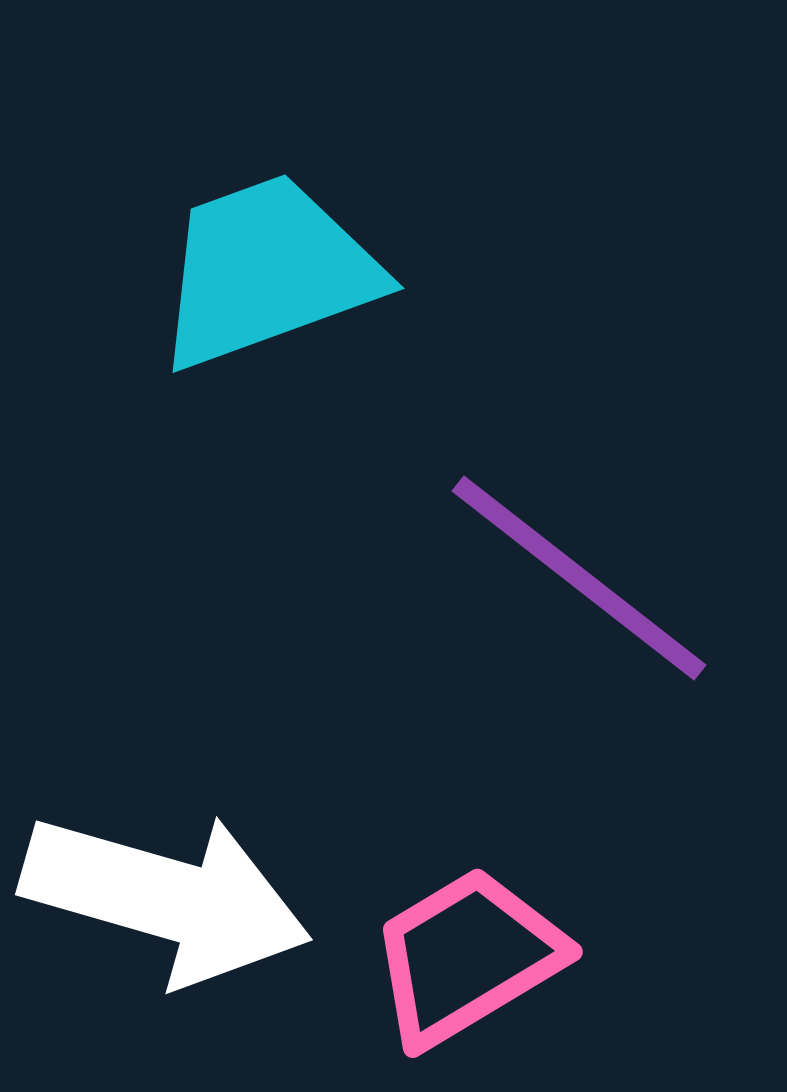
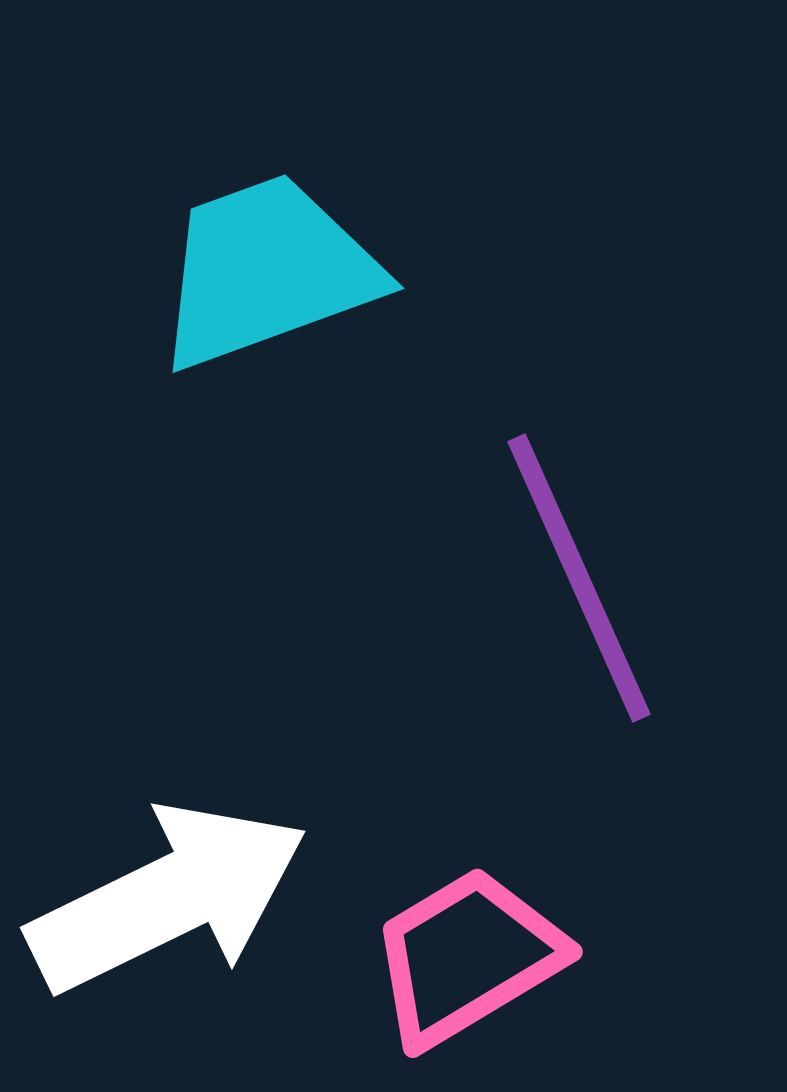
purple line: rotated 28 degrees clockwise
white arrow: moved 2 px right; rotated 42 degrees counterclockwise
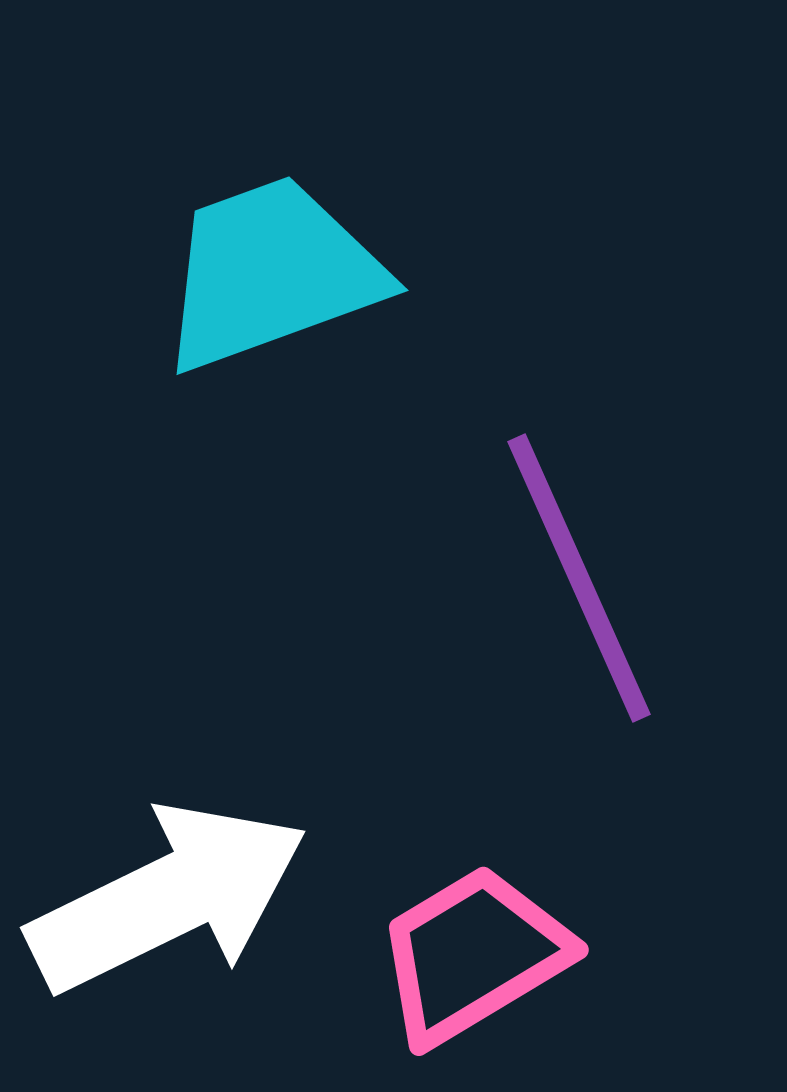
cyan trapezoid: moved 4 px right, 2 px down
pink trapezoid: moved 6 px right, 2 px up
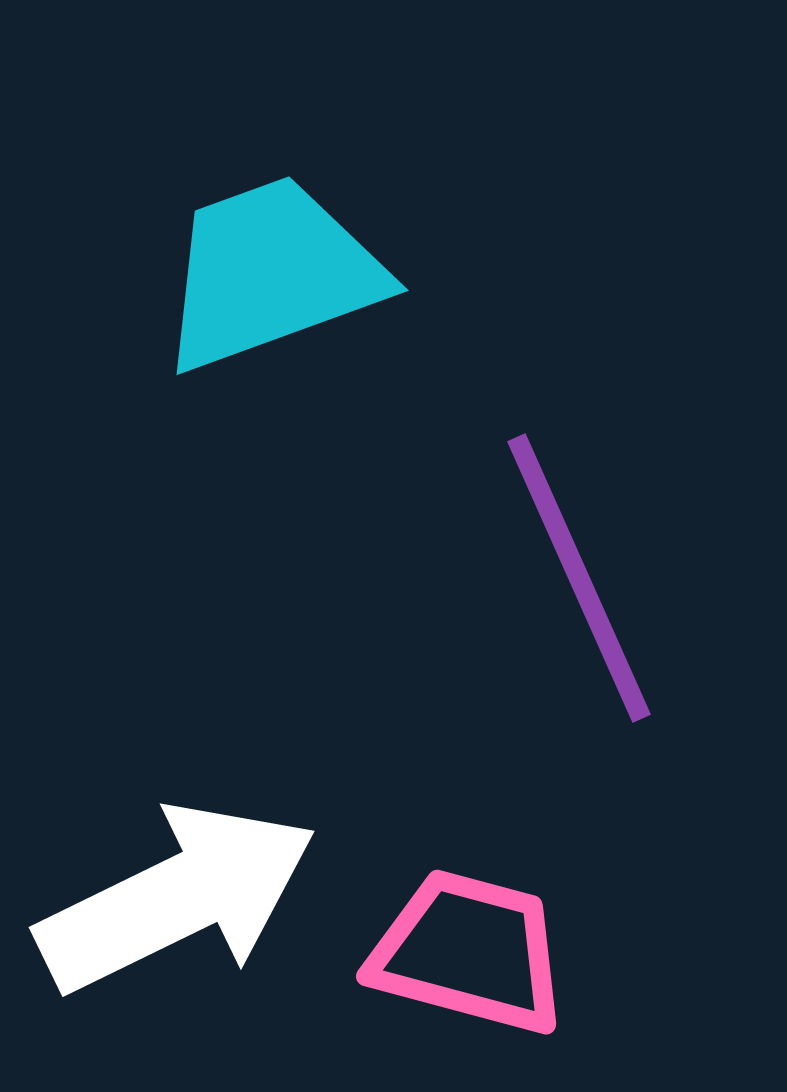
white arrow: moved 9 px right
pink trapezoid: moved 4 px left, 3 px up; rotated 46 degrees clockwise
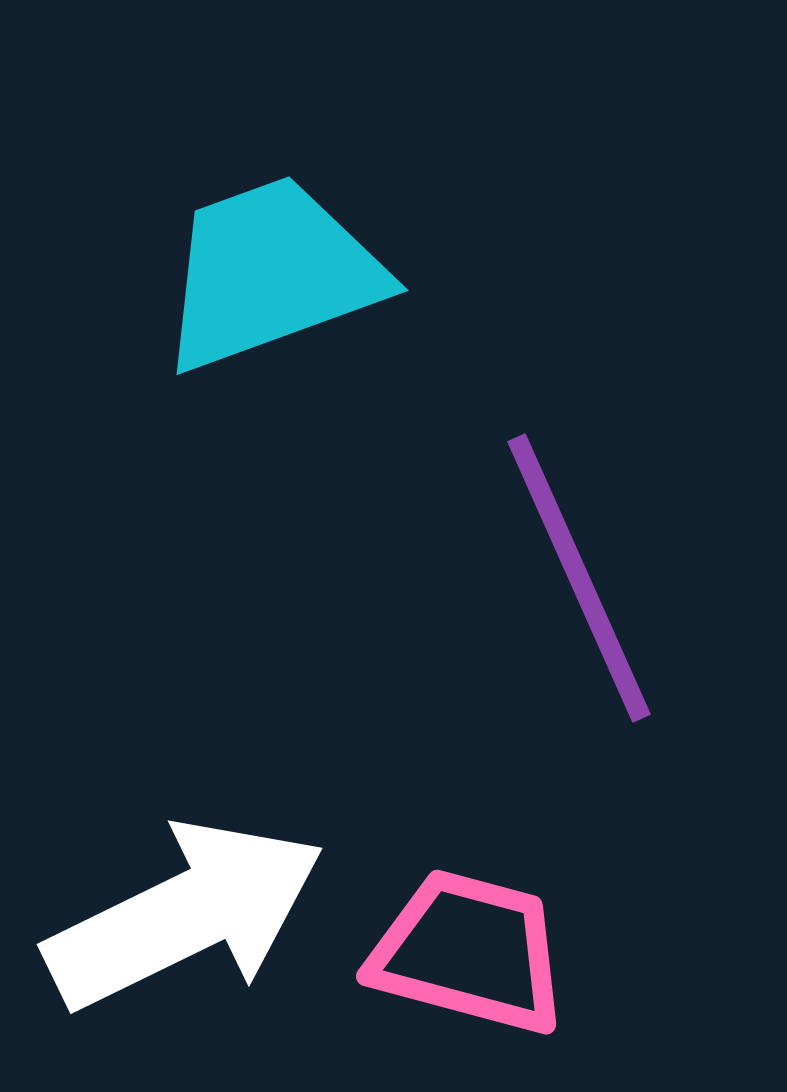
white arrow: moved 8 px right, 17 px down
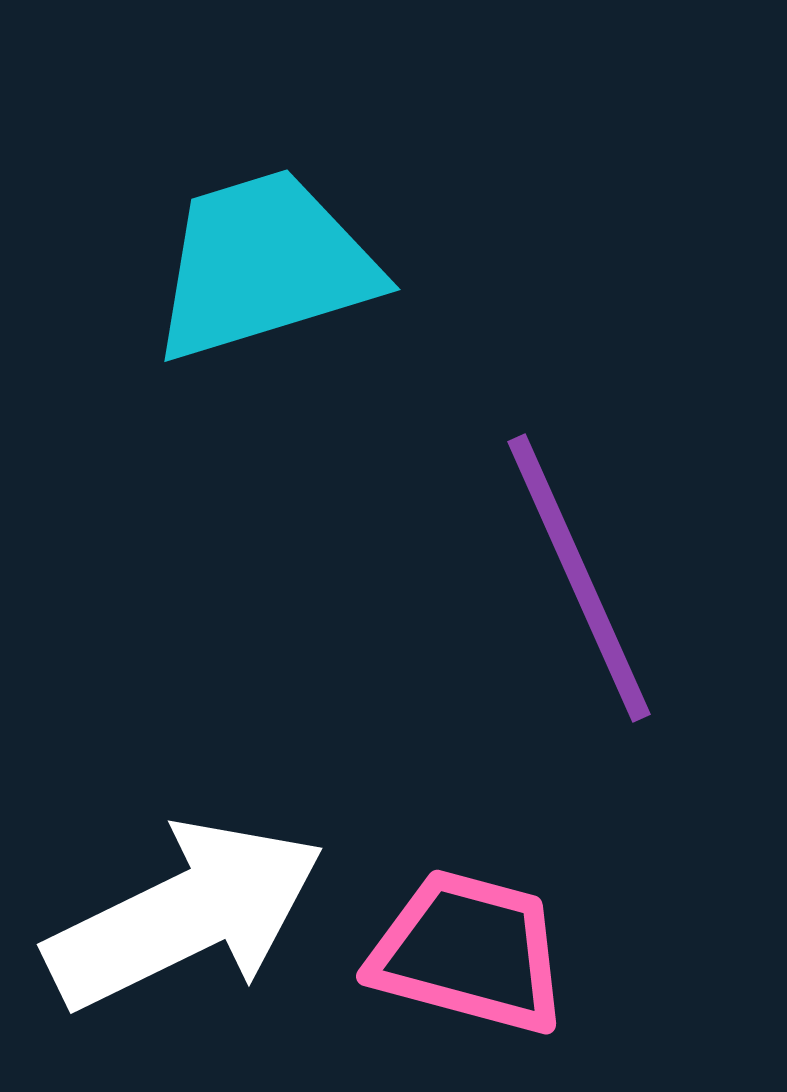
cyan trapezoid: moved 7 px left, 8 px up; rotated 3 degrees clockwise
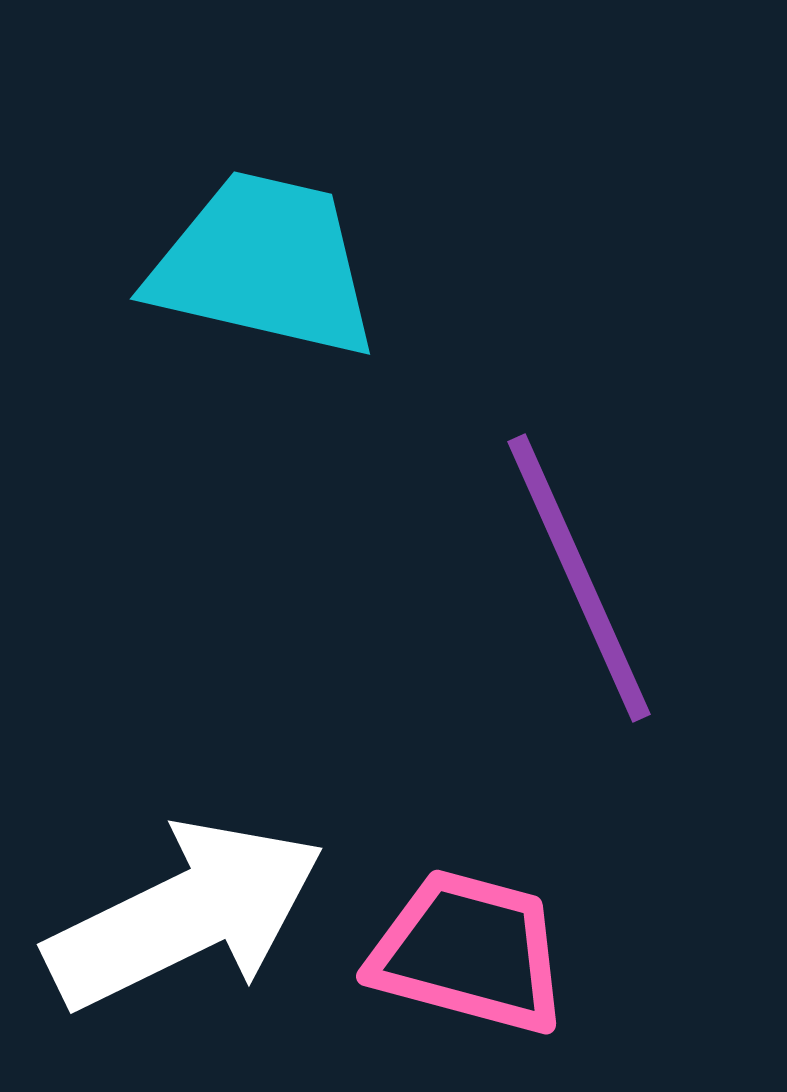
cyan trapezoid: rotated 30 degrees clockwise
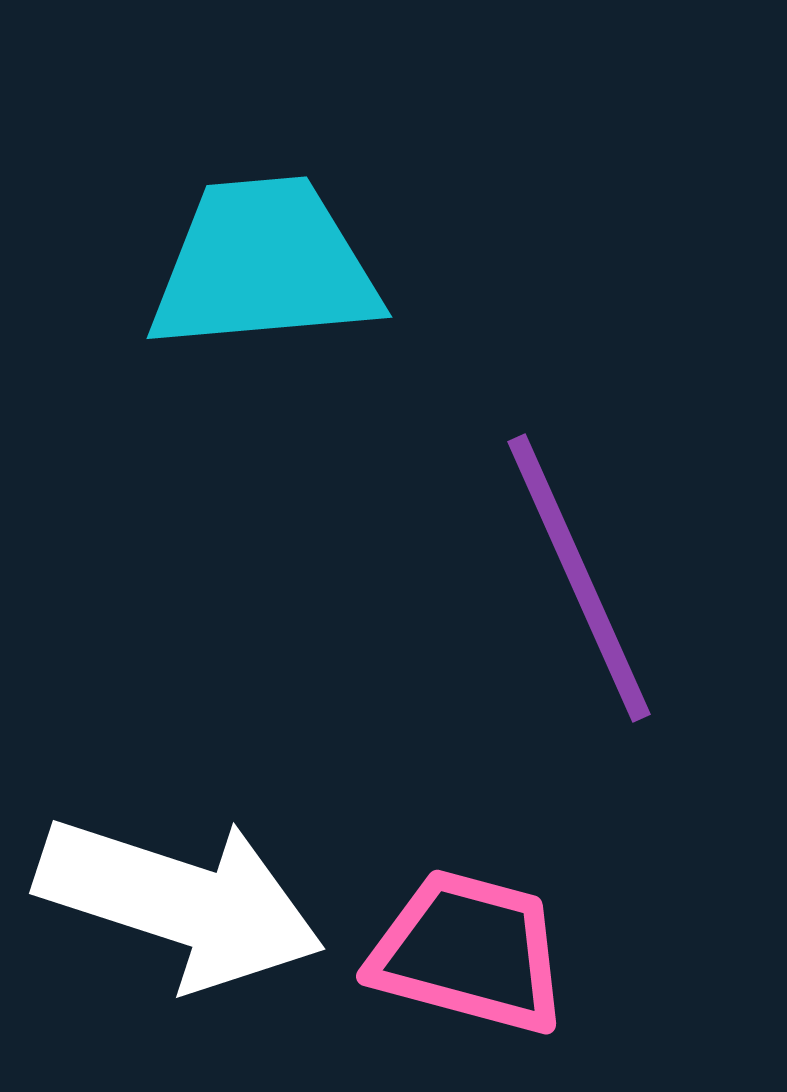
cyan trapezoid: rotated 18 degrees counterclockwise
white arrow: moved 5 px left, 13 px up; rotated 44 degrees clockwise
